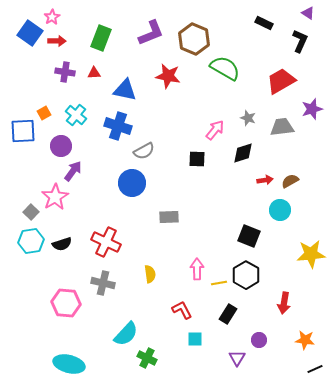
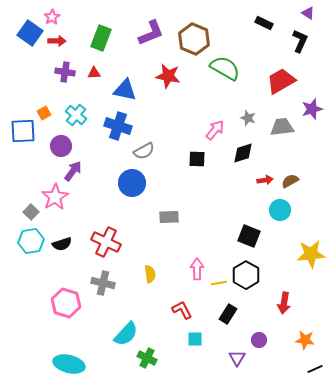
pink hexagon at (66, 303): rotated 12 degrees clockwise
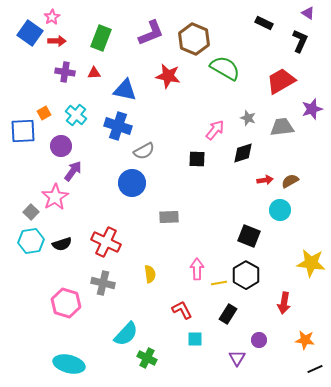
yellow star at (311, 254): moved 9 px down; rotated 12 degrees clockwise
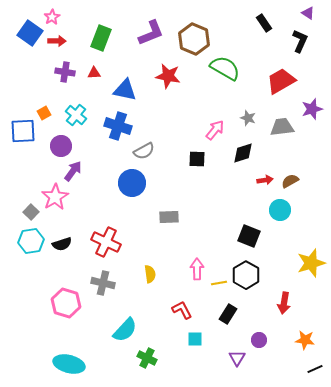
black rectangle at (264, 23): rotated 30 degrees clockwise
yellow star at (311, 263): rotated 24 degrees counterclockwise
cyan semicircle at (126, 334): moved 1 px left, 4 px up
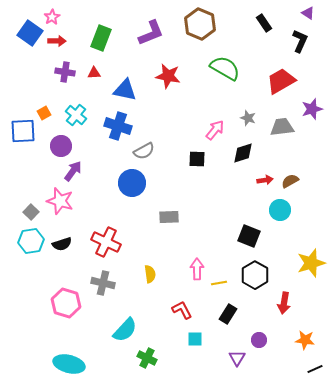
brown hexagon at (194, 39): moved 6 px right, 15 px up
pink star at (55, 197): moved 5 px right, 4 px down; rotated 24 degrees counterclockwise
black hexagon at (246, 275): moved 9 px right
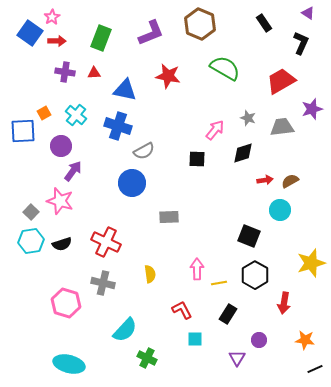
black L-shape at (300, 41): moved 1 px right, 2 px down
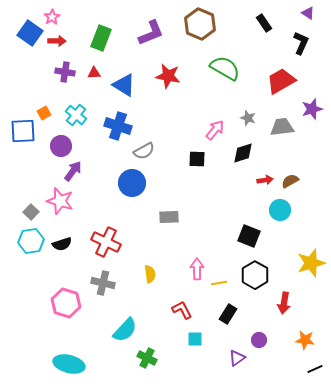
blue triangle at (125, 90): moved 1 px left, 5 px up; rotated 20 degrees clockwise
purple triangle at (237, 358): rotated 24 degrees clockwise
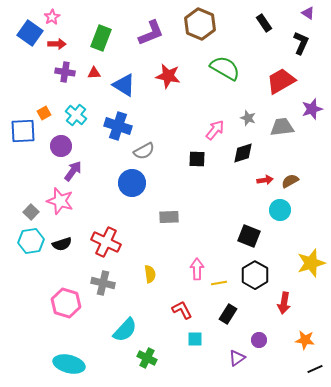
red arrow at (57, 41): moved 3 px down
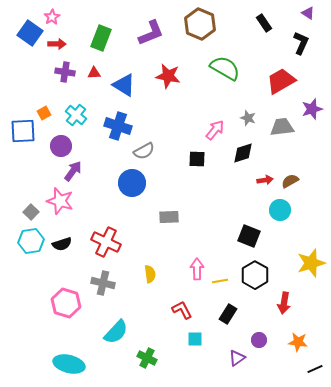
yellow line at (219, 283): moved 1 px right, 2 px up
cyan semicircle at (125, 330): moved 9 px left, 2 px down
orange star at (305, 340): moved 7 px left, 2 px down
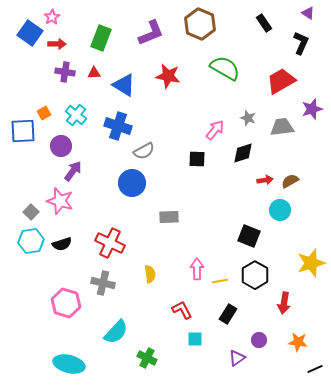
red cross at (106, 242): moved 4 px right, 1 px down
